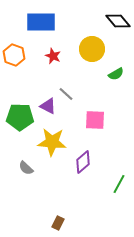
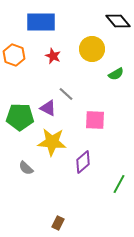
purple triangle: moved 2 px down
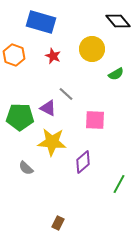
blue rectangle: rotated 16 degrees clockwise
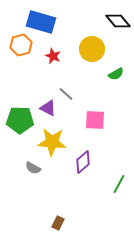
orange hexagon: moved 7 px right, 10 px up; rotated 25 degrees clockwise
green pentagon: moved 3 px down
gray semicircle: moved 7 px right; rotated 14 degrees counterclockwise
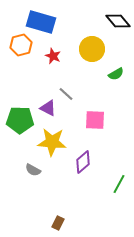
gray semicircle: moved 2 px down
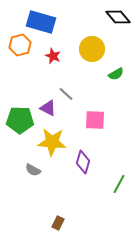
black diamond: moved 4 px up
orange hexagon: moved 1 px left
purple diamond: rotated 35 degrees counterclockwise
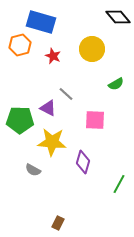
green semicircle: moved 10 px down
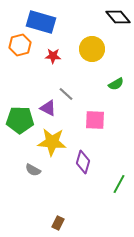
red star: rotated 21 degrees counterclockwise
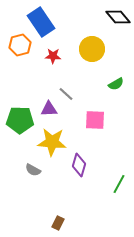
blue rectangle: rotated 40 degrees clockwise
purple triangle: moved 1 px right, 1 px down; rotated 30 degrees counterclockwise
purple diamond: moved 4 px left, 3 px down
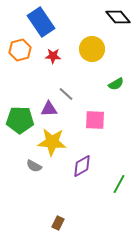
orange hexagon: moved 5 px down
purple diamond: moved 3 px right, 1 px down; rotated 45 degrees clockwise
gray semicircle: moved 1 px right, 4 px up
